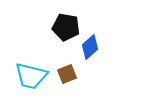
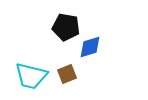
blue diamond: rotated 25 degrees clockwise
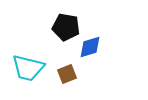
cyan trapezoid: moved 3 px left, 8 px up
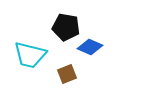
blue diamond: rotated 40 degrees clockwise
cyan trapezoid: moved 2 px right, 13 px up
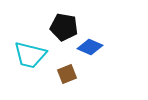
black pentagon: moved 2 px left
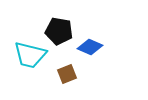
black pentagon: moved 5 px left, 4 px down
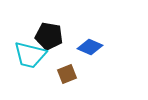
black pentagon: moved 10 px left, 5 px down
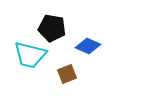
black pentagon: moved 3 px right, 8 px up
blue diamond: moved 2 px left, 1 px up
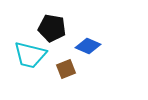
brown square: moved 1 px left, 5 px up
